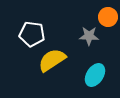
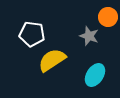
gray star: rotated 18 degrees clockwise
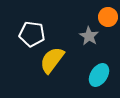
gray star: rotated 12 degrees clockwise
yellow semicircle: rotated 20 degrees counterclockwise
cyan ellipse: moved 4 px right
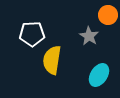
orange circle: moved 2 px up
white pentagon: rotated 10 degrees counterclockwise
yellow semicircle: rotated 28 degrees counterclockwise
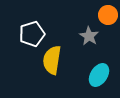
white pentagon: rotated 15 degrees counterclockwise
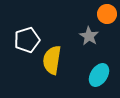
orange circle: moved 1 px left, 1 px up
white pentagon: moved 5 px left, 6 px down
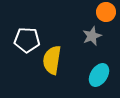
orange circle: moved 1 px left, 2 px up
gray star: moved 3 px right; rotated 18 degrees clockwise
white pentagon: rotated 20 degrees clockwise
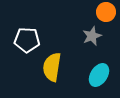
yellow semicircle: moved 7 px down
